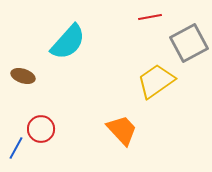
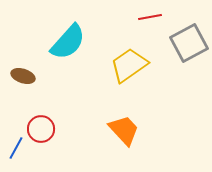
yellow trapezoid: moved 27 px left, 16 px up
orange trapezoid: moved 2 px right
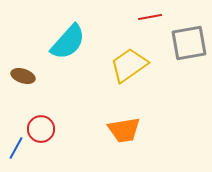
gray square: rotated 18 degrees clockwise
orange trapezoid: rotated 124 degrees clockwise
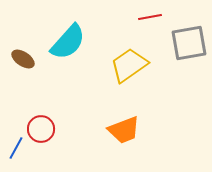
brown ellipse: moved 17 px up; rotated 15 degrees clockwise
orange trapezoid: rotated 12 degrees counterclockwise
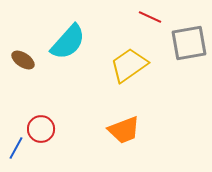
red line: rotated 35 degrees clockwise
brown ellipse: moved 1 px down
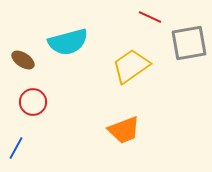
cyan semicircle: rotated 33 degrees clockwise
yellow trapezoid: moved 2 px right, 1 px down
red circle: moved 8 px left, 27 px up
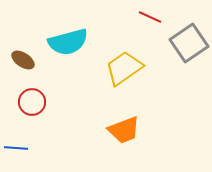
gray square: rotated 24 degrees counterclockwise
yellow trapezoid: moved 7 px left, 2 px down
red circle: moved 1 px left
blue line: rotated 65 degrees clockwise
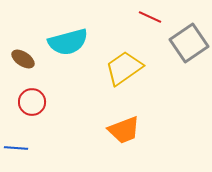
brown ellipse: moved 1 px up
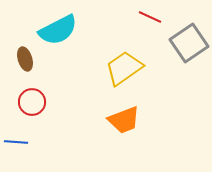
cyan semicircle: moved 10 px left, 12 px up; rotated 12 degrees counterclockwise
brown ellipse: moved 2 px right; rotated 40 degrees clockwise
orange trapezoid: moved 10 px up
blue line: moved 6 px up
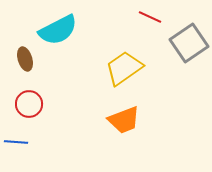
red circle: moved 3 px left, 2 px down
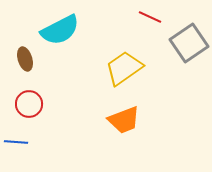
cyan semicircle: moved 2 px right
